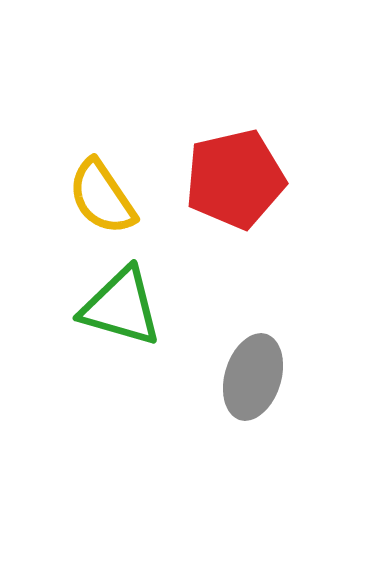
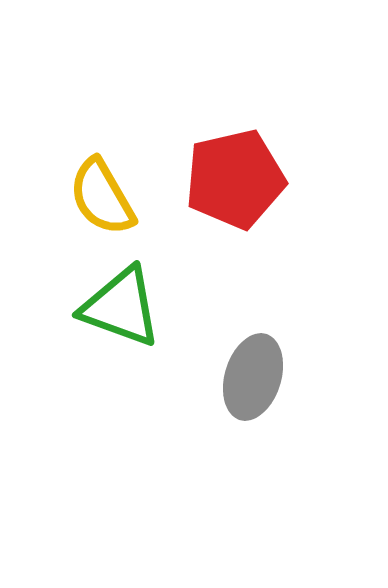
yellow semicircle: rotated 4 degrees clockwise
green triangle: rotated 4 degrees clockwise
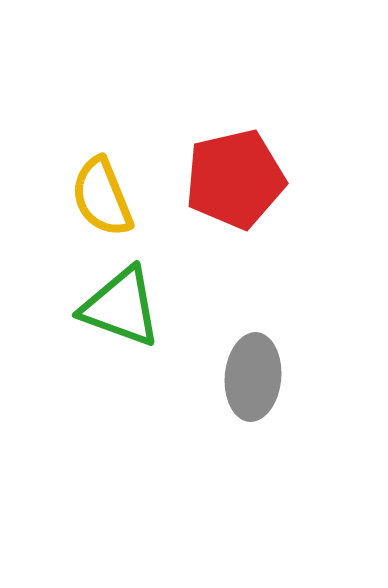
yellow semicircle: rotated 8 degrees clockwise
gray ellipse: rotated 12 degrees counterclockwise
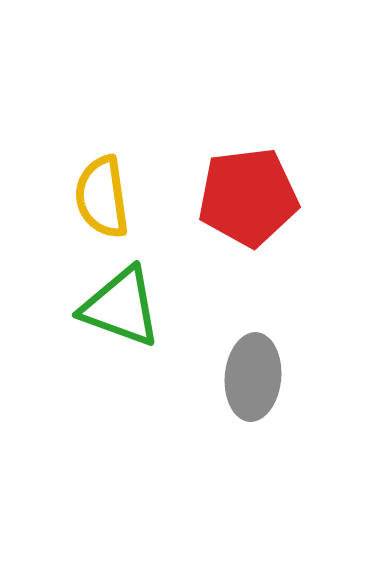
red pentagon: moved 13 px right, 18 px down; rotated 6 degrees clockwise
yellow semicircle: rotated 14 degrees clockwise
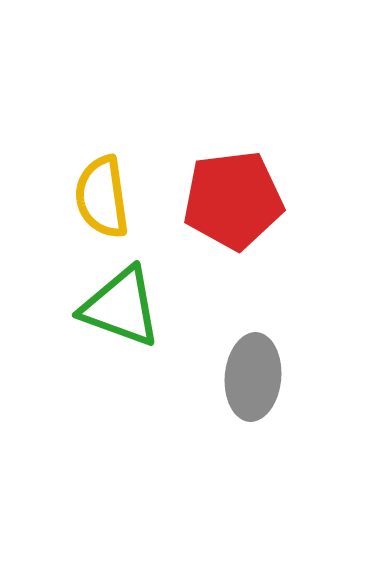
red pentagon: moved 15 px left, 3 px down
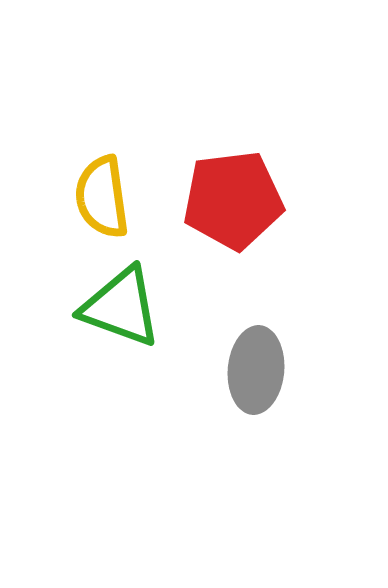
gray ellipse: moved 3 px right, 7 px up
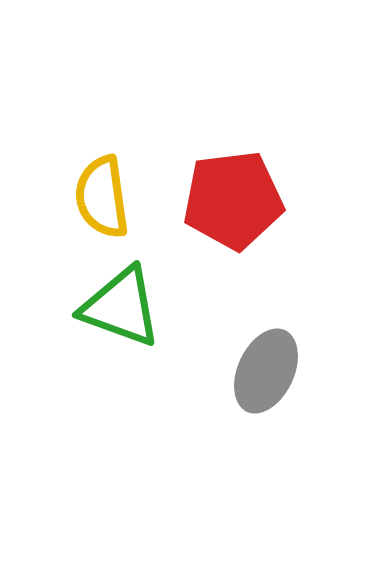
gray ellipse: moved 10 px right, 1 px down; rotated 20 degrees clockwise
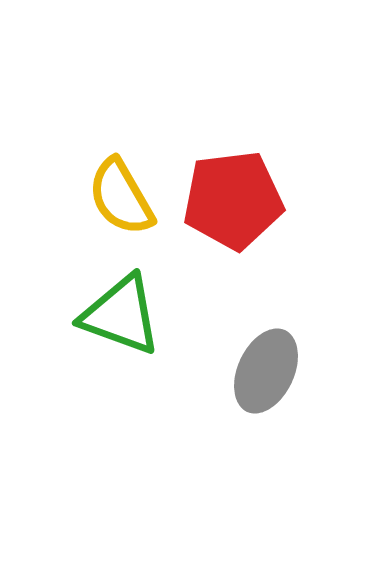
yellow semicircle: moved 19 px right; rotated 22 degrees counterclockwise
green triangle: moved 8 px down
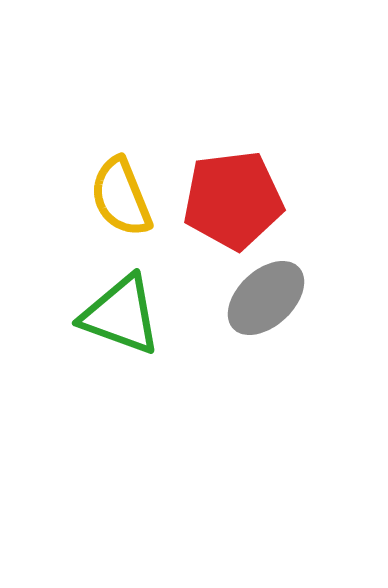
yellow semicircle: rotated 8 degrees clockwise
gray ellipse: moved 73 px up; rotated 22 degrees clockwise
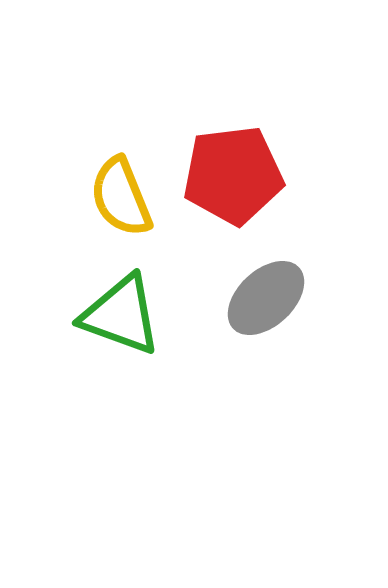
red pentagon: moved 25 px up
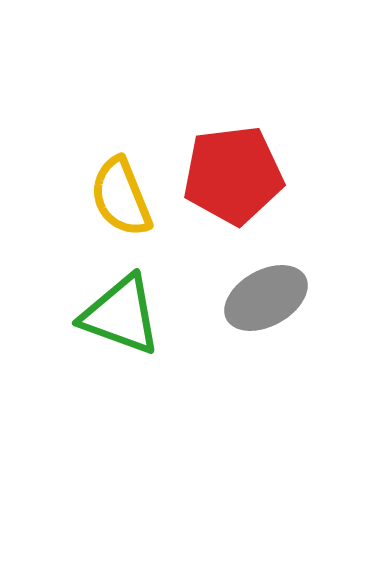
gray ellipse: rotated 14 degrees clockwise
